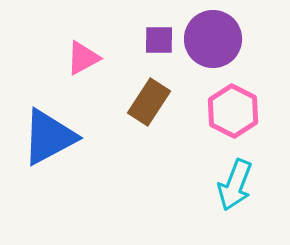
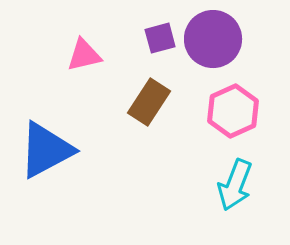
purple square: moved 1 px right, 2 px up; rotated 16 degrees counterclockwise
pink triangle: moved 1 px right, 3 px up; rotated 15 degrees clockwise
pink hexagon: rotated 9 degrees clockwise
blue triangle: moved 3 px left, 13 px down
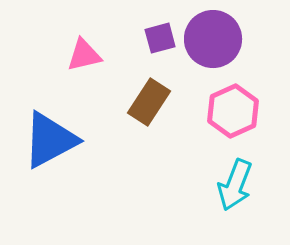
blue triangle: moved 4 px right, 10 px up
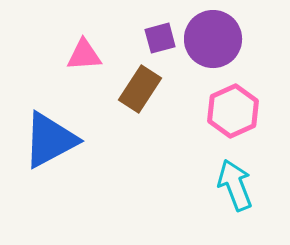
pink triangle: rotated 9 degrees clockwise
brown rectangle: moved 9 px left, 13 px up
cyan arrow: rotated 138 degrees clockwise
